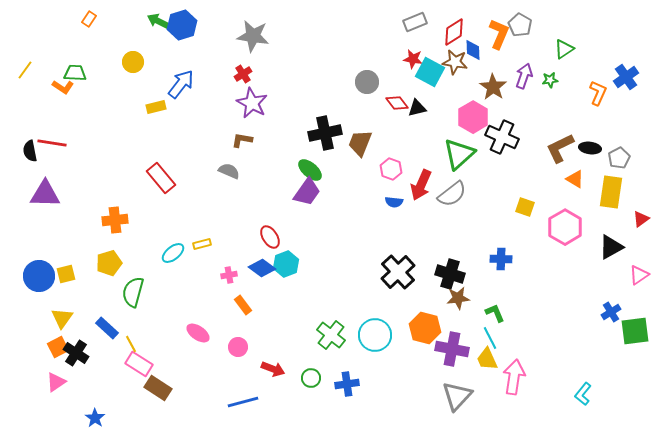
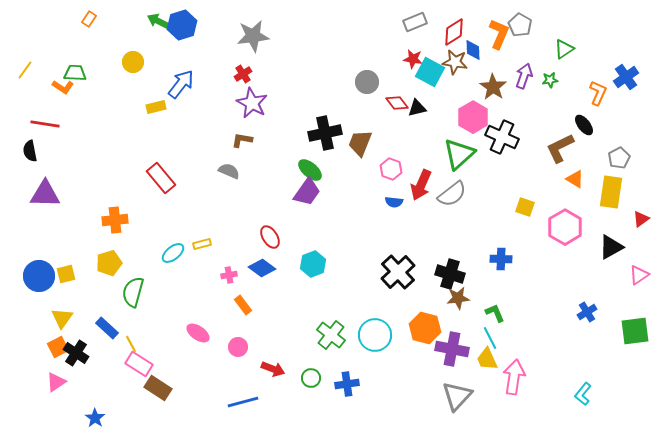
gray star at (253, 36): rotated 16 degrees counterclockwise
red line at (52, 143): moved 7 px left, 19 px up
black ellipse at (590, 148): moved 6 px left, 23 px up; rotated 45 degrees clockwise
cyan hexagon at (286, 264): moved 27 px right
blue cross at (611, 312): moved 24 px left
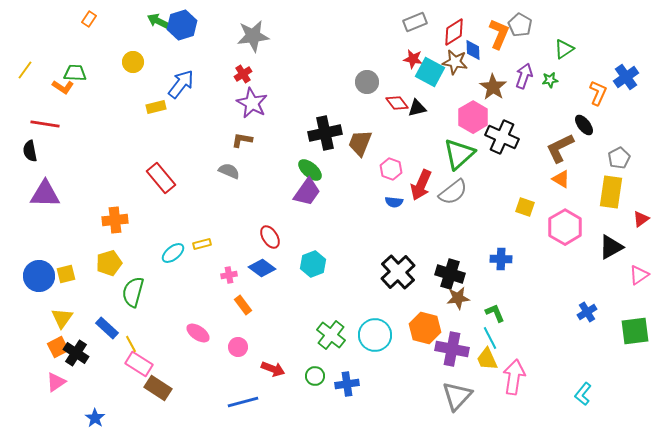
orange triangle at (575, 179): moved 14 px left
gray semicircle at (452, 194): moved 1 px right, 2 px up
green circle at (311, 378): moved 4 px right, 2 px up
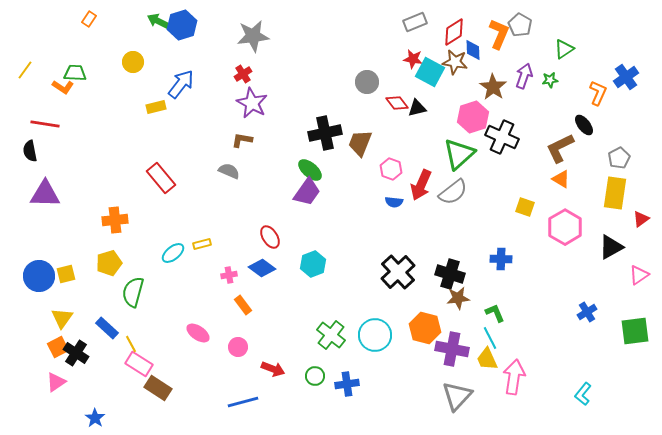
pink hexagon at (473, 117): rotated 12 degrees clockwise
yellow rectangle at (611, 192): moved 4 px right, 1 px down
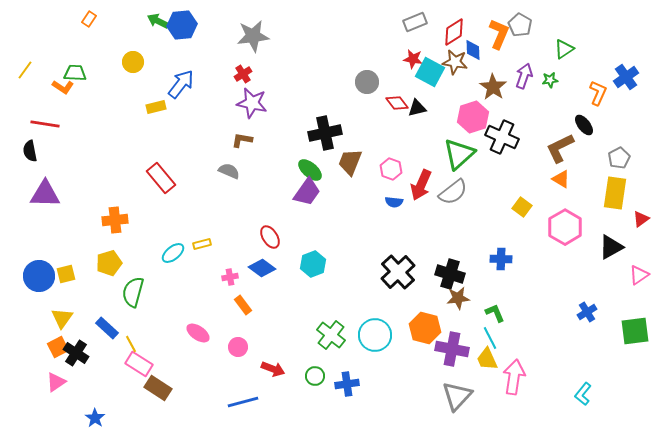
blue hexagon at (182, 25): rotated 12 degrees clockwise
purple star at (252, 103): rotated 16 degrees counterclockwise
brown trapezoid at (360, 143): moved 10 px left, 19 px down
yellow square at (525, 207): moved 3 px left; rotated 18 degrees clockwise
pink cross at (229, 275): moved 1 px right, 2 px down
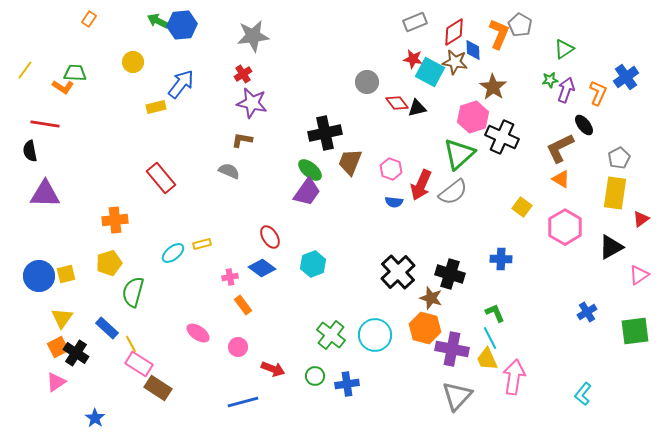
purple arrow at (524, 76): moved 42 px right, 14 px down
brown star at (458, 298): moved 27 px left; rotated 25 degrees clockwise
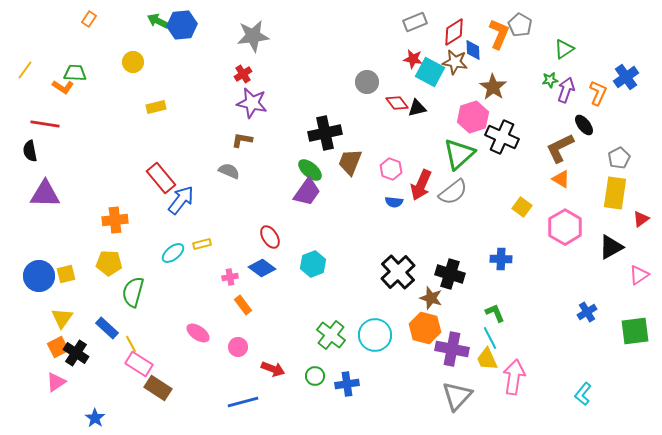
blue arrow at (181, 84): moved 116 px down
yellow pentagon at (109, 263): rotated 20 degrees clockwise
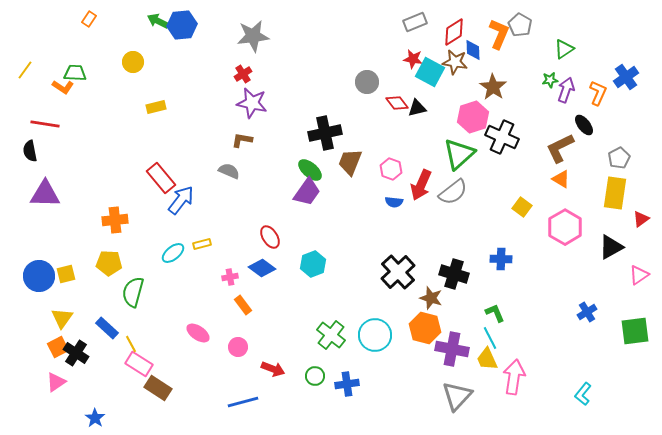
black cross at (450, 274): moved 4 px right
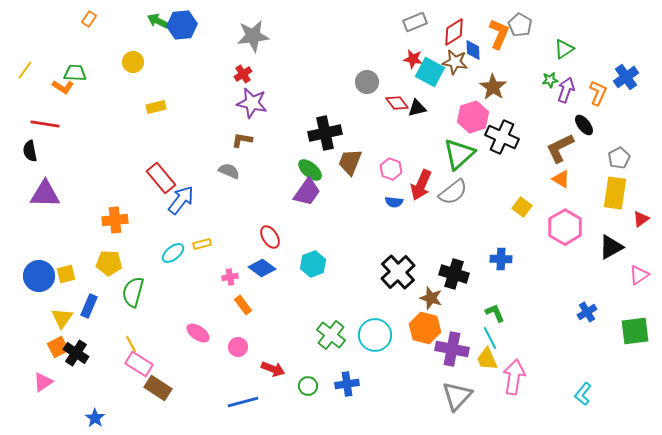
blue rectangle at (107, 328): moved 18 px left, 22 px up; rotated 70 degrees clockwise
green circle at (315, 376): moved 7 px left, 10 px down
pink triangle at (56, 382): moved 13 px left
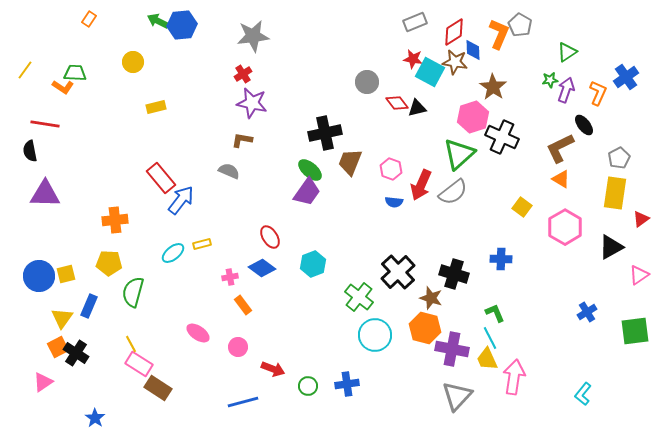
green triangle at (564, 49): moved 3 px right, 3 px down
green cross at (331, 335): moved 28 px right, 38 px up
